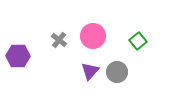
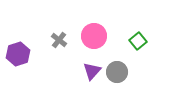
pink circle: moved 1 px right
purple hexagon: moved 2 px up; rotated 20 degrees counterclockwise
purple triangle: moved 2 px right
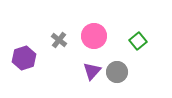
purple hexagon: moved 6 px right, 4 px down
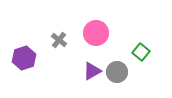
pink circle: moved 2 px right, 3 px up
green square: moved 3 px right, 11 px down; rotated 12 degrees counterclockwise
purple triangle: rotated 18 degrees clockwise
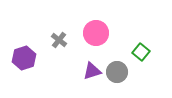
purple triangle: rotated 12 degrees clockwise
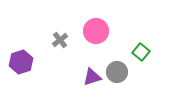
pink circle: moved 2 px up
gray cross: moved 1 px right; rotated 14 degrees clockwise
purple hexagon: moved 3 px left, 4 px down
purple triangle: moved 6 px down
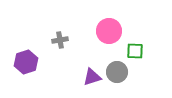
pink circle: moved 13 px right
gray cross: rotated 28 degrees clockwise
green square: moved 6 px left, 1 px up; rotated 36 degrees counterclockwise
purple hexagon: moved 5 px right
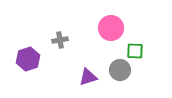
pink circle: moved 2 px right, 3 px up
purple hexagon: moved 2 px right, 3 px up
gray circle: moved 3 px right, 2 px up
purple triangle: moved 4 px left
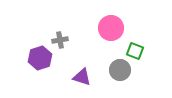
green square: rotated 18 degrees clockwise
purple hexagon: moved 12 px right, 1 px up
purple triangle: moved 6 px left; rotated 36 degrees clockwise
